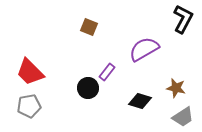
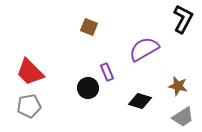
purple rectangle: rotated 60 degrees counterclockwise
brown star: moved 2 px right, 2 px up
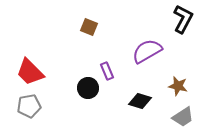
purple semicircle: moved 3 px right, 2 px down
purple rectangle: moved 1 px up
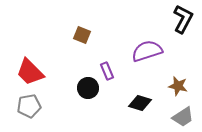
brown square: moved 7 px left, 8 px down
purple semicircle: rotated 12 degrees clockwise
black diamond: moved 2 px down
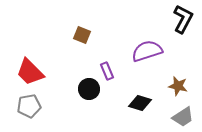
black circle: moved 1 px right, 1 px down
